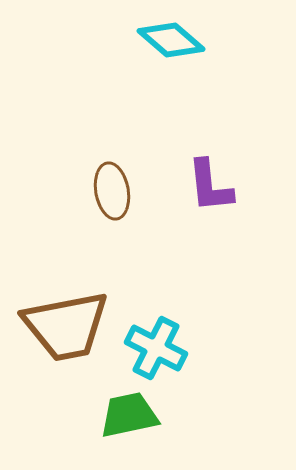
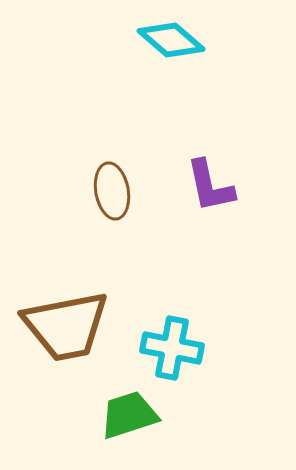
purple L-shape: rotated 6 degrees counterclockwise
cyan cross: moved 16 px right; rotated 16 degrees counterclockwise
green trapezoid: rotated 6 degrees counterclockwise
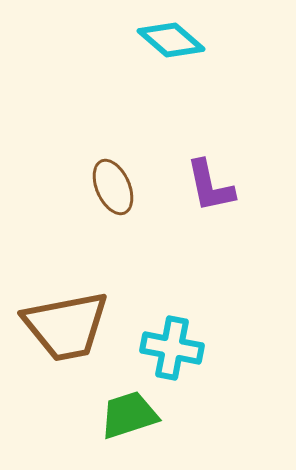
brown ellipse: moved 1 px right, 4 px up; rotated 14 degrees counterclockwise
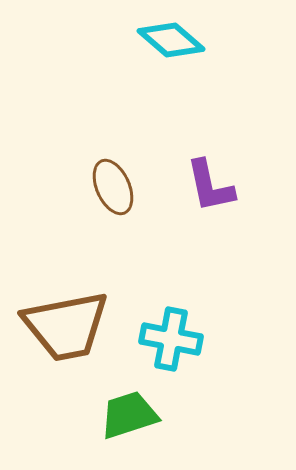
cyan cross: moved 1 px left, 9 px up
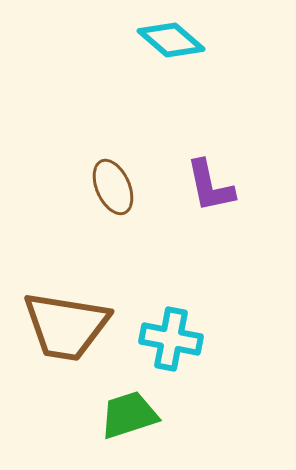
brown trapezoid: rotated 20 degrees clockwise
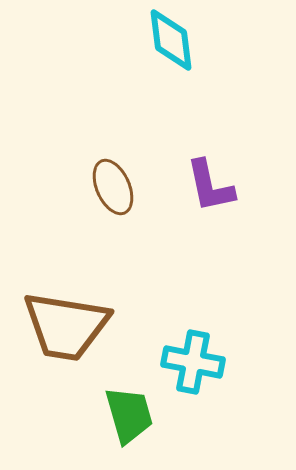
cyan diamond: rotated 42 degrees clockwise
cyan cross: moved 22 px right, 23 px down
green trapezoid: rotated 92 degrees clockwise
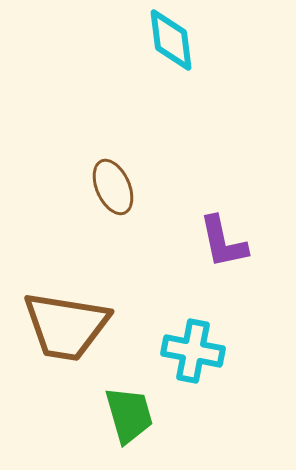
purple L-shape: moved 13 px right, 56 px down
cyan cross: moved 11 px up
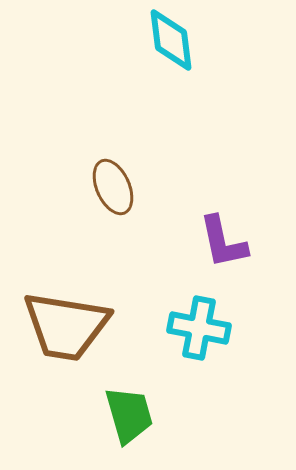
cyan cross: moved 6 px right, 23 px up
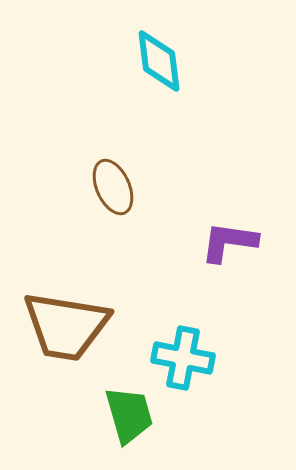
cyan diamond: moved 12 px left, 21 px down
purple L-shape: moved 6 px right; rotated 110 degrees clockwise
cyan cross: moved 16 px left, 30 px down
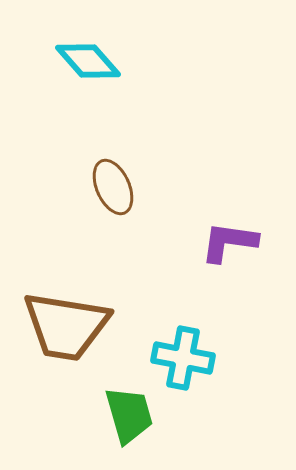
cyan diamond: moved 71 px left; rotated 34 degrees counterclockwise
